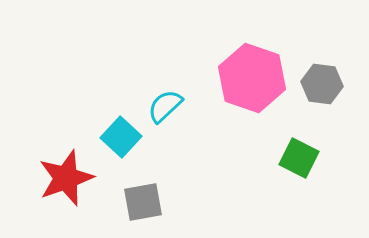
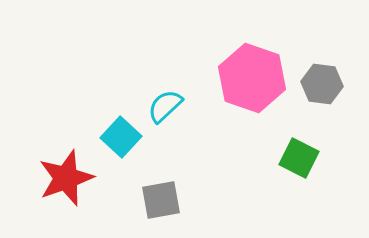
gray square: moved 18 px right, 2 px up
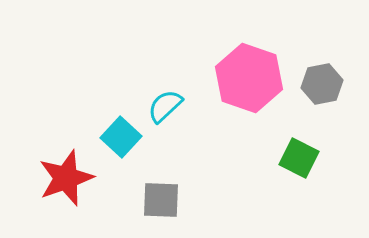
pink hexagon: moved 3 px left
gray hexagon: rotated 18 degrees counterclockwise
gray square: rotated 12 degrees clockwise
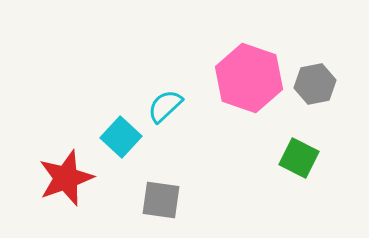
gray hexagon: moved 7 px left
gray square: rotated 6 degrees clockwise
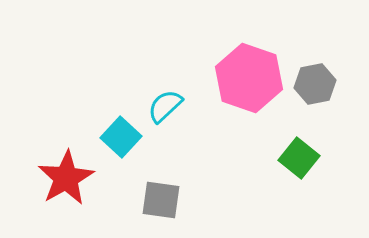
green square: rotated 12 degrees clockwise
red star: rotated 10 degrees counterclockwise
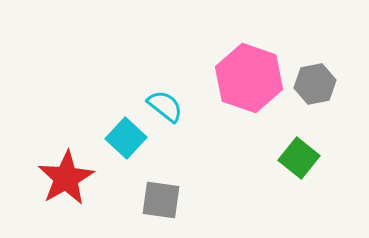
cyan semicircle: rotated 81 degrees clockwise
cyan square: moved 5 px right, 1 px down
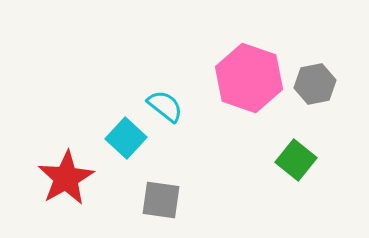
green square: moved 3 px left, 2 px down
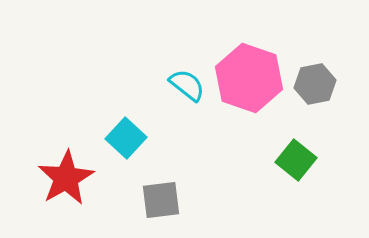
cyan semicircle: moved 22 px right, 21 px up
gray square: rotated 15 degrees counterclockwise
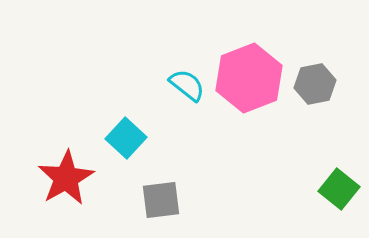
pink hexagon: rotated 20 degrees clockwise
green square: moved 43 px right, 29 px down
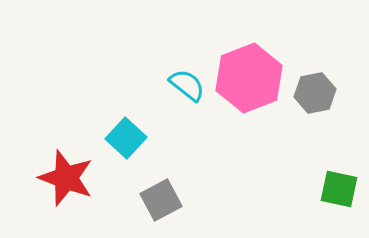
gray hexagon: moved 9 px down
red star: rotated 22 degrees counterclockwise
green square: rotated 27 degrees counterclockwise
gray square: rotated 21 degrees counterclockwise
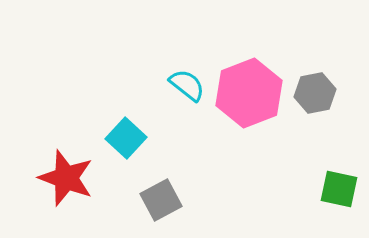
pink hexagon: moved 15 px down
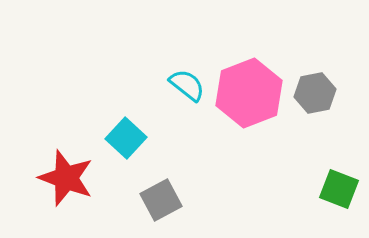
green square: rotated 9 degrees clockwise
